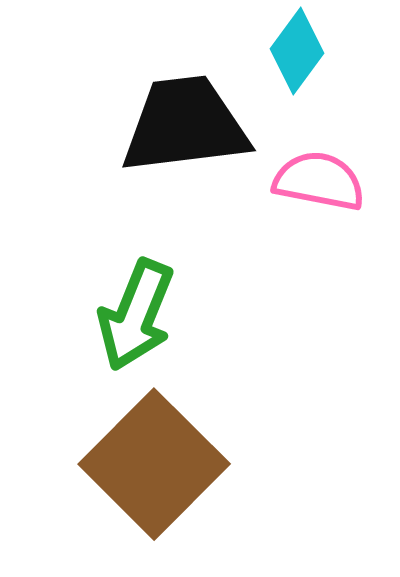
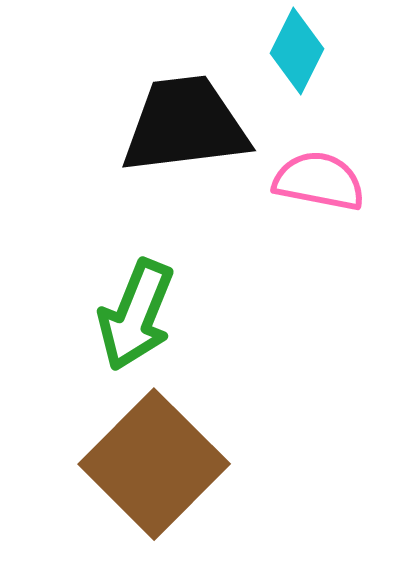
cyan diamond: rotated 10 degrees counterclockwise
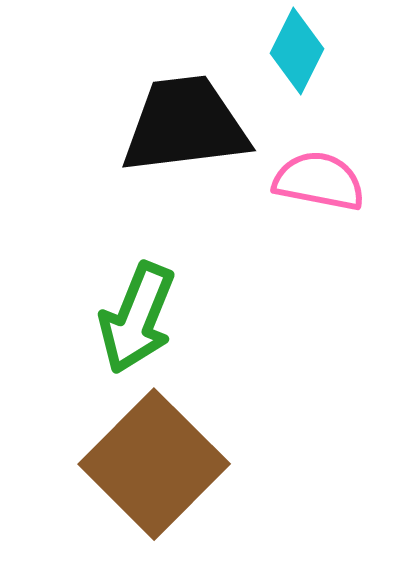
green arrow: moved 1 px right, 3 px down
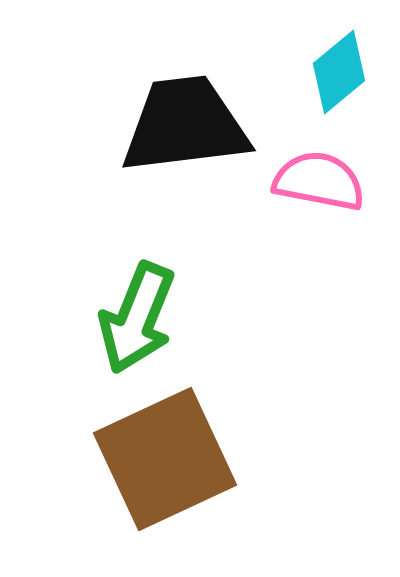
cyan diamond: moved 42 px right, 21 px down; rotated 24 degrees clockwise
brown square: moved 11 px right, 5 px up; rotated 20 degrees clockwise
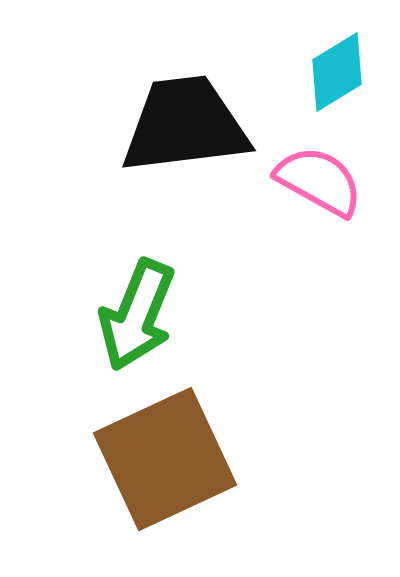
cyan diamond: moved 2 px left; rotated 8 degrees clockwise
pink semicircle: rotated 18 degrees clockwise
green arrow: moved 3 px up
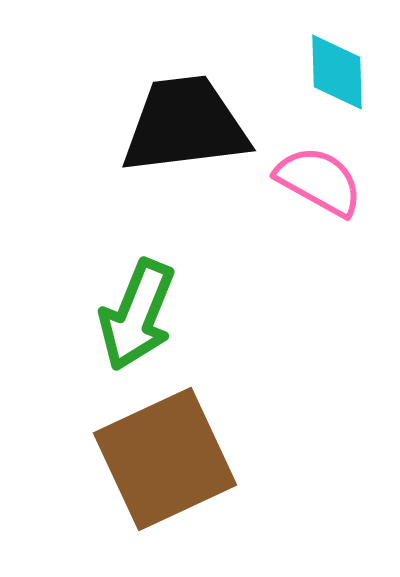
cyan diamond: rotated 60 degrees counterclockwise
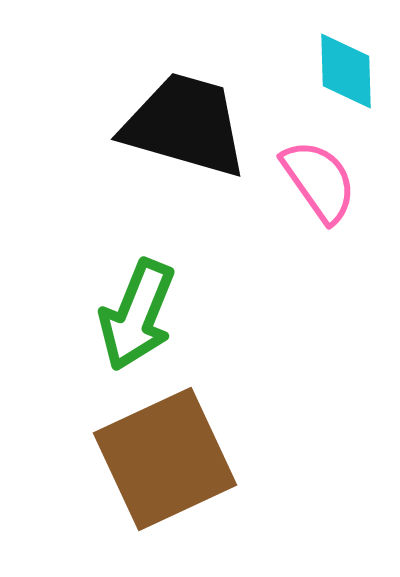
cyan diamond: moved 9 px right, 1 px up
black trapezoid: rotated 23 degrees clockwise
pink semicircle: rotated 26 degrees clockwise
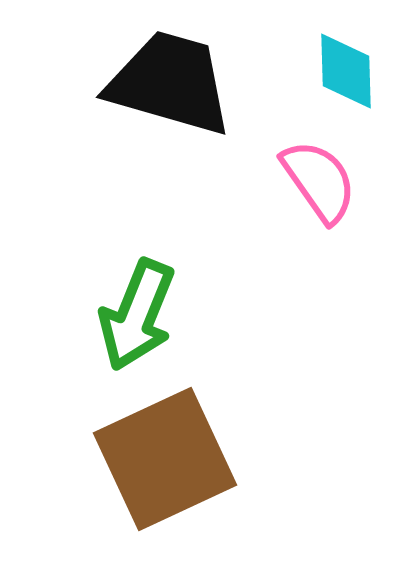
black trapezoid: moved 15 px left, 42 px up
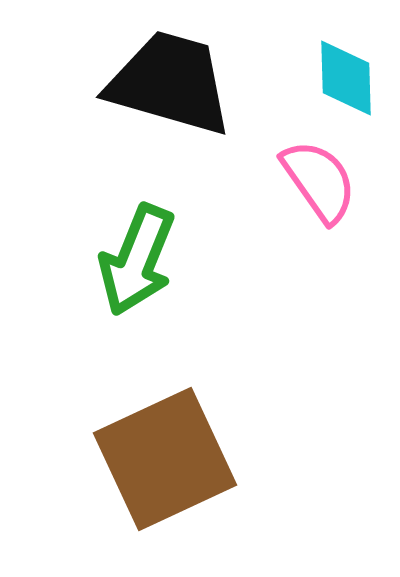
cyan diamond: moved 7 px down
green arrow: moved 55 px up
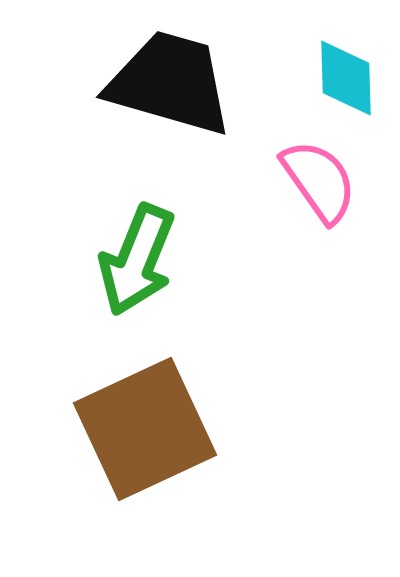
brown square: moved 20 px left, 30 px up
